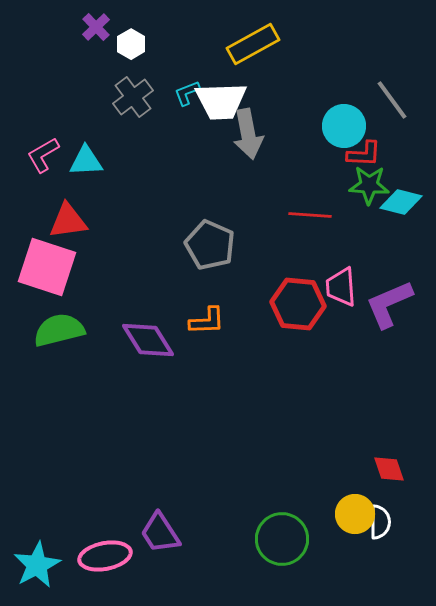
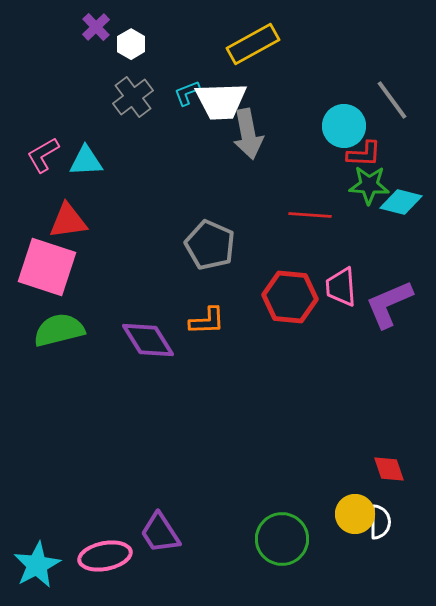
red hexagon: moved 8 px left, 7 px up
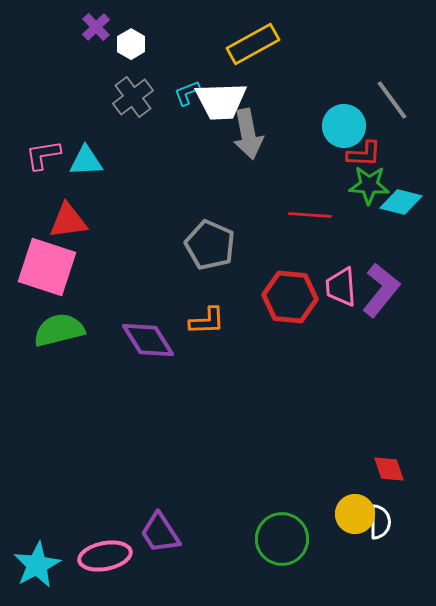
pink L-shape: rotated 21 degrees clockwise
purple L-shape: moved 8 px left, 14 px up; rotated 152 degrees clockwise
